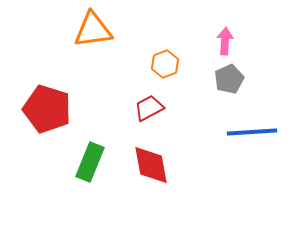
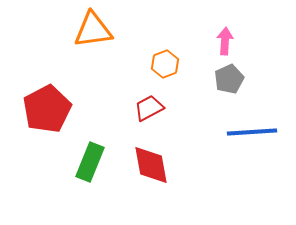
red pentagon: rotated 27 degrees clockwise
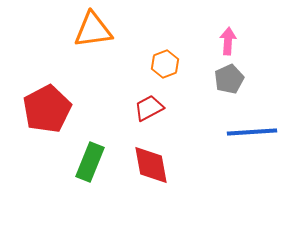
pink arrow: moved 3 px right
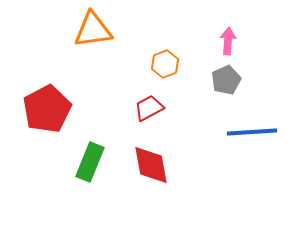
gray pentagon: moved 3 px left, 1 px down
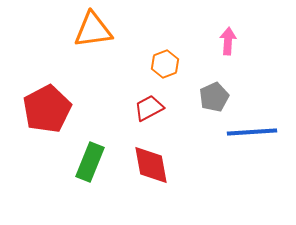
gray pentagon: moved 12 px left, 17 px down
